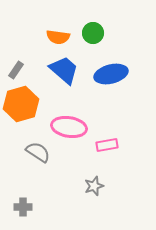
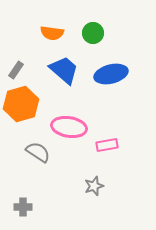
orange semicircle: moved 6 px left, 4 px up
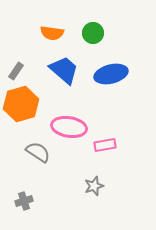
gray rectangle: moved 1 px down
pink rectangle: moved 2 px left
gray cross: moved 1 px right, 6 px up; rotated 18 degrees counterclockwise
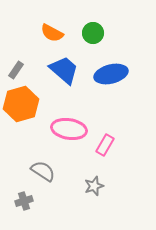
orange semicircle: rotated 20 degrees clockwise
gray rectangle: moved 1 px up
pink ellipse: moved 2 px down
pink rectangle: rotated 50 degrees counterclockwise
gray semicircle: moved 5 px right, 19 px down
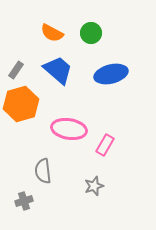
green circle: moved 2 px left
blue trapezoid: moved 6 px left
gray semicircle: rotated 130 degrees counterclockwise
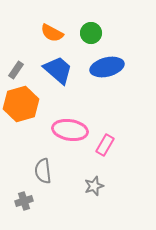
blue ellipse: moved 4 px left, 7 px up
pink ellipse: moved 1 px right, 1 px down
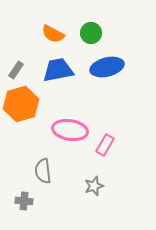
orange semicircle: moved 1 px right, 1 px down
blue trapezoid: rotated 52 degrees counterclockwise
gray cross: rotated 24 degrees clockwise
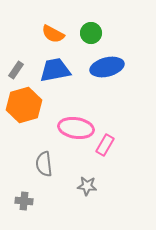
blue trapezoid: moved 3 px left
orange hexagon: moved 3 px right, 1 px down
pink ellipse: moved 6 px right, 2 px up
gray semicircle: moved 1 px right, 7 px up
gray star: moved 7 px left; rotated 24 degrees clockwise
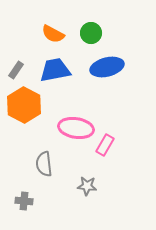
orange hexagon: rotated 16 degrees counterclockwise
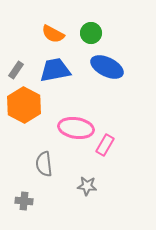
blue ellipse: rotated 40 degrees clockwise
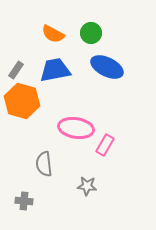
orange hexagon: moved 2 px left, 4 px up; rotated 12 degrees counterclockwise
